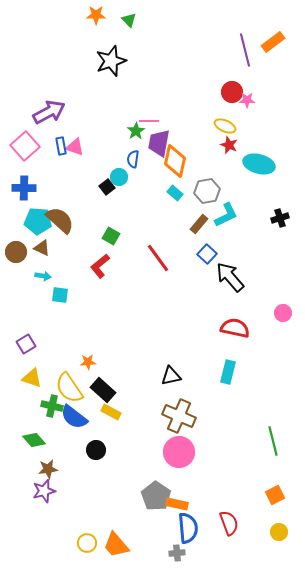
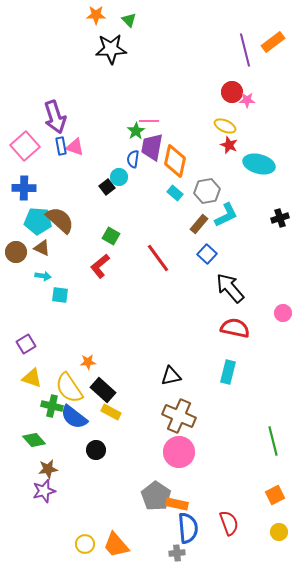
black star at (111, 61): moved 12 px up; rotated 16 degrees clockwise
purple arrow at (49, 112): moved 6 px right, 5 px down; rotated 100 degrees clockwise
purple trapezoid at (159, 143): moved 7 px left, 4 px down
black arrow at (230, 277): moved 11 px down
yellow circle at (87, 543): moved 2 px left, 1 px down
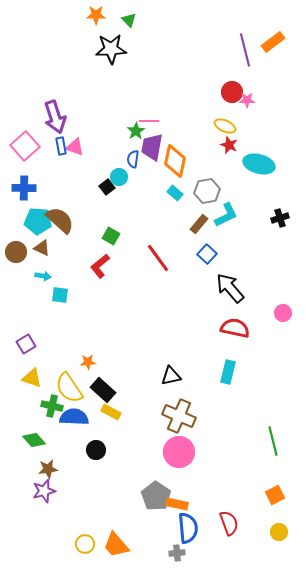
blue semicircle at (74, 417): rotated 144 degrees clockwise
